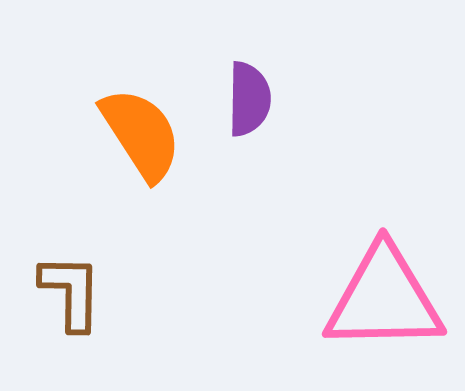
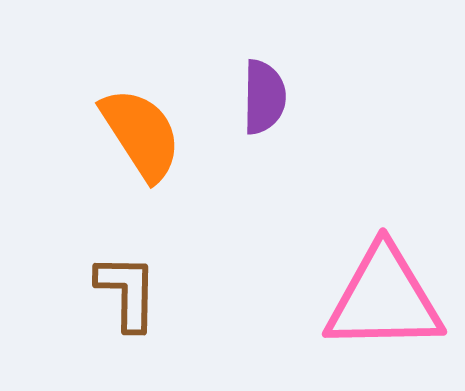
purple semicircle: moved 15 px right, 2 px up
brown L-shape: moved 56 px right
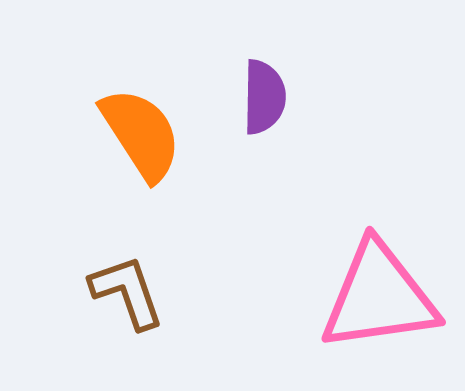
brown L-shape: rotated 20 degrees counterclockwise
pink triangle: moved 5 px left, 2 px up; rotated 7 degrees counterclockwise
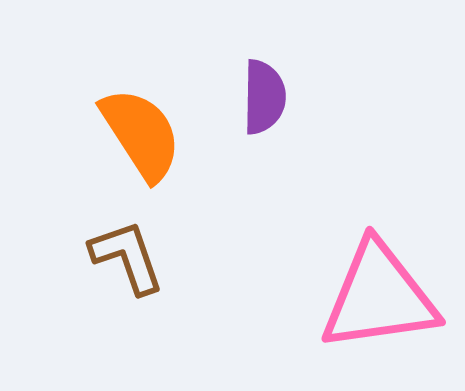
brown L-shape: moved 35 px up
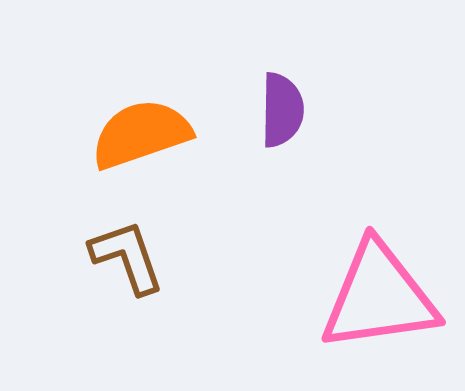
purple semicircle: moved 18 px right, 13 px down
orange semicircle: rotated 76 degrees counterclockwise
